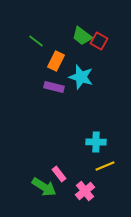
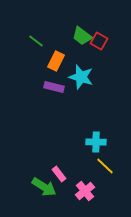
yellow line: rotated 66 degrees clockwise
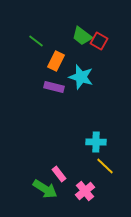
green arrow: moved 1 px right, 2 px down
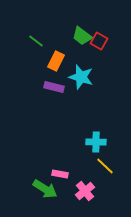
pink rectangle: moved 1 px right; rotated 42 degrees counterclockwise
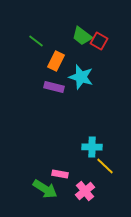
cyan cross: moved 4 px left, 5 px down
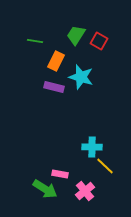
green trapezoid: moved 6 px left, 1 px up; rotated 85 degrees clockwise
green line: moved 1 px left; rotated 28 degrees counterclockwise
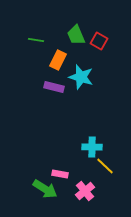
green trapezoid: rotated 55 degrees counterclockwise
green line: moved 1 px right, 1 px up
orange rectangle: moved 2 px right, 1 px up
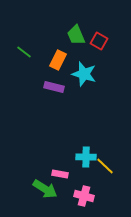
green line: moved 12 px left, 12 px down; rotated 28 degrees clockwise
cyan star: moved 3 px right, 3 px up
cyan cross: moved 6 px left, 10 px down
pink cross: moved 1 px left, 5 px down; rotated 36 degrees counterclockwise
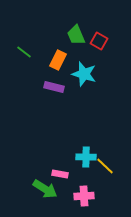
pink cross: rotated 18 degrees counterclockwise
